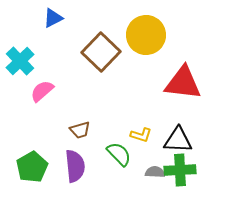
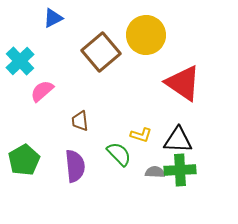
brown square: rotated 6 degrees clockwise
red triangle: rotated 27 degrees clockwise
brown trapezoid: moved 9 px up; rotated 100 degrees clockwise
green pentagon: moved 8 px left, 7 px up
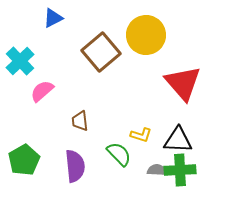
red triangle: rotated 15 degrees clockwise
gray semicircle: moved 2 px right, 2 px up
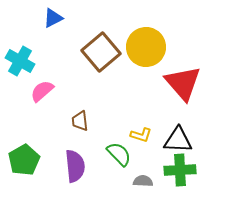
yellow circle: moved 12 px down
cyan cross: rotated 16 degrees counterclockwise
gray semicircle: moved 14 px left, 11 px down
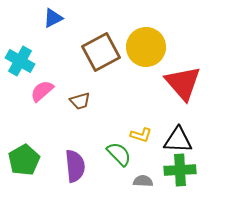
brown square: rotated 12 degrees clockwise
brown trapezoid: moved 20 px up; rotated 100 degrees counterclockwise
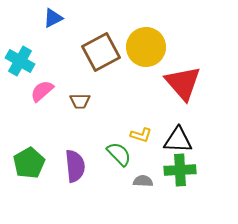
brown trapezoid: rotated 15 degrees clockwise
green pentagon: moved 5 px right, 3 px down
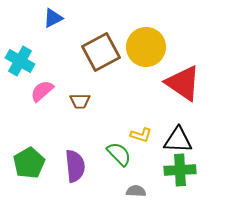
red triangle: rotated 15 degrees counterclockwise
gray semicircle: moved 7 px left, 10 px down
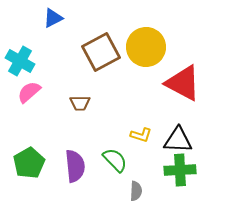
red triangle: rotated 6 degrees counterclockwise
pink semicircle: moved 13 px left, 1 px down
brown trapezoid: moved 2 px down
green semicircle: moved 4 px left, 6 px down
gray semicircle: rotated 90 degrees clockwise
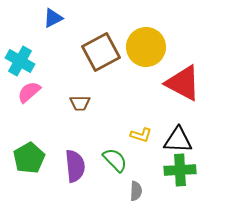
green pentagon: moved 5 px up
